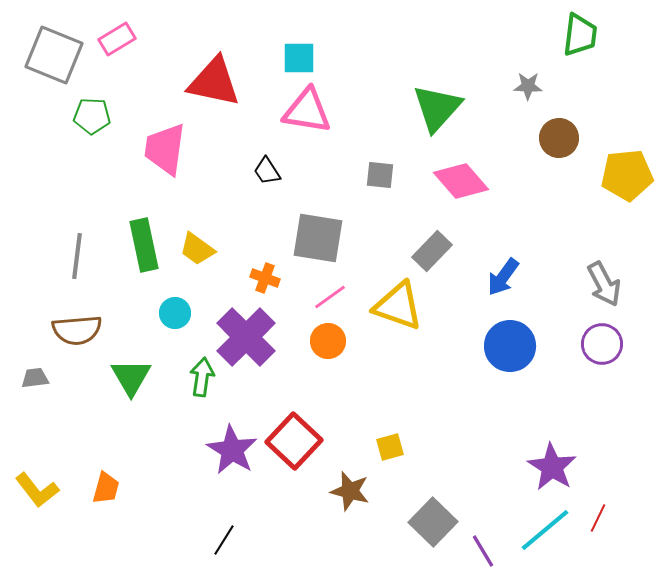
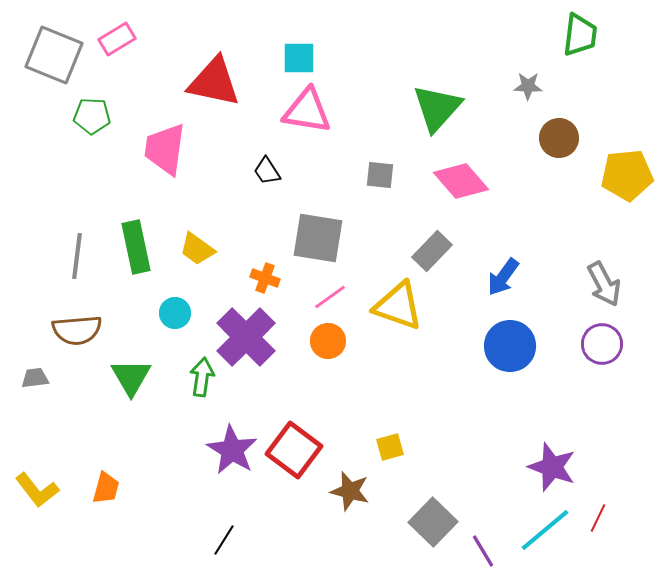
green rectangle at (144, 245): moved 8 px left, 2 px down
red square at (294, 441): moved 9 px down; rotated 6 degrees counterclockwise
purple star at (552, 467): rotated 12 degrees counterclockwise
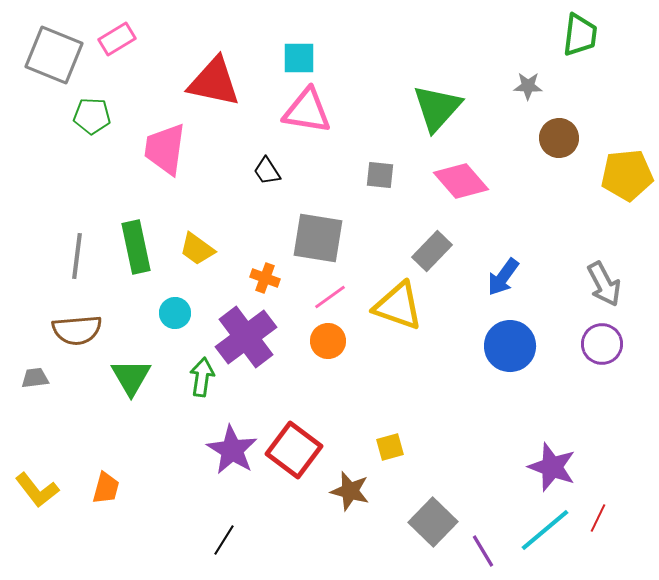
purple cross at (246, 337): rotated 8 degrees clockwise
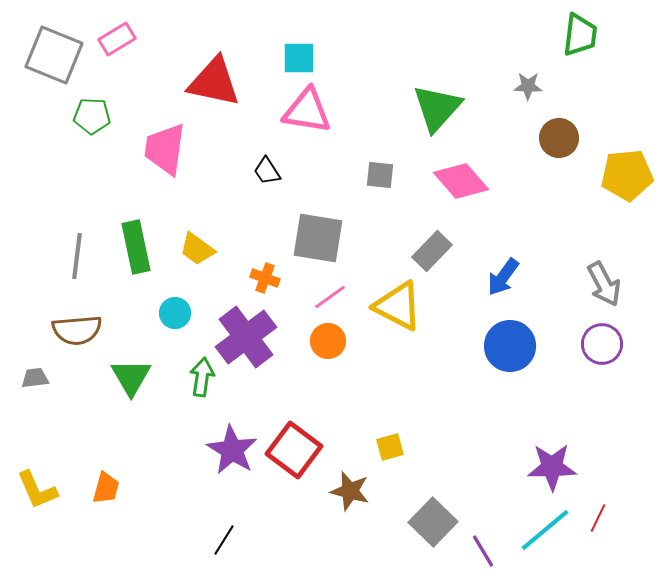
yellow triangle at (398, 306): rotated 8 degrees clockwise
purple star at (552, 467): rotated 21 degrees counterclockwise
yellow L-shape at (37, 490): rotated 15 degrees clockwise
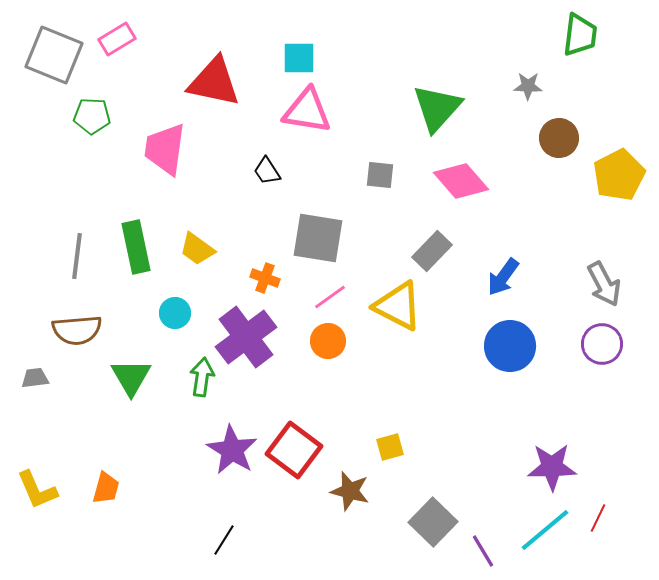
yellow pentagon at (627, 175): moved 8 px left; rotated 21 degrees counterclockwise
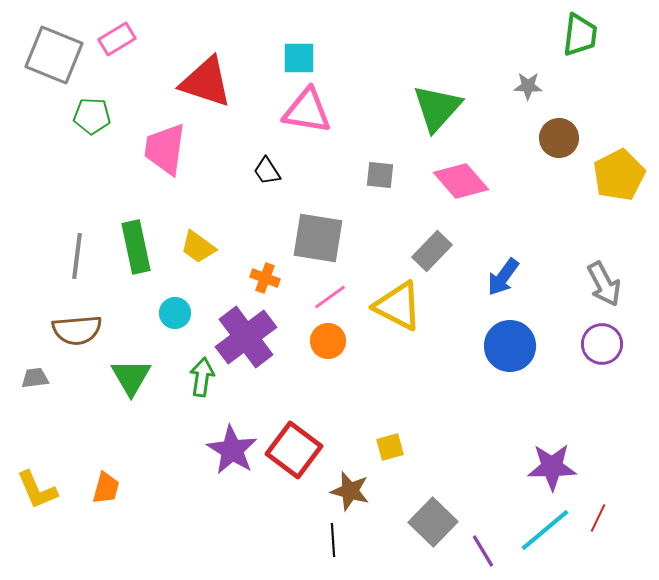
red triangle at (214, 82): moved 8 px left; rotated 6 degrees clockwise
yellow trapezoid at (197, 249): moved 1 px right, 2 px up
black line at (224, 540): moved 109 px right; rotated 36 degrees counterclockwise
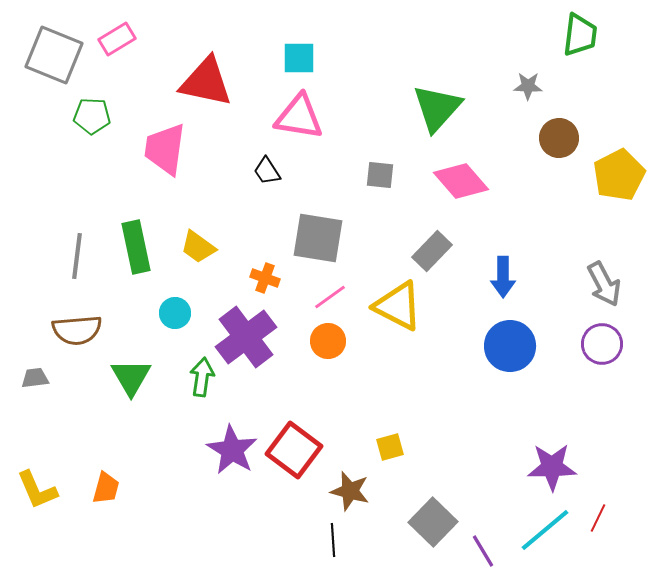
red triangle at (206, 82): rotated 6 degrees counterclockwise
pink triangle at (307, 111): moved 8 px left, 6 px down
blue arrow at (503, 277): rotated 36 degrees counterclockwise
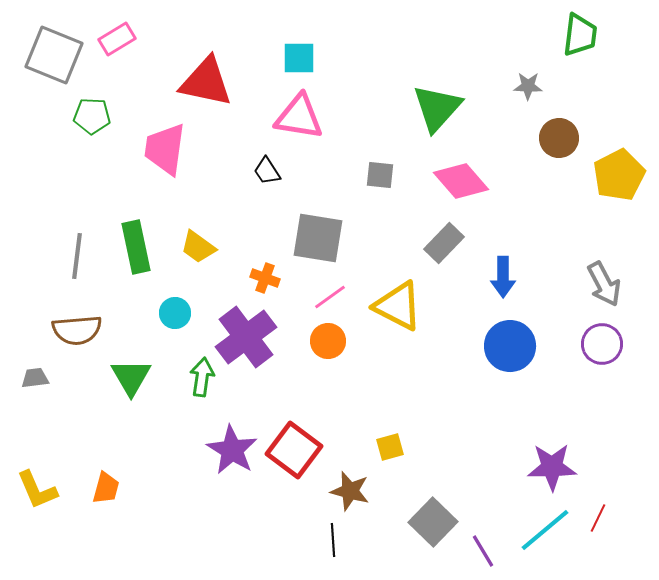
gray rectangle at (432, 251): moved 12 px right, 8 px up
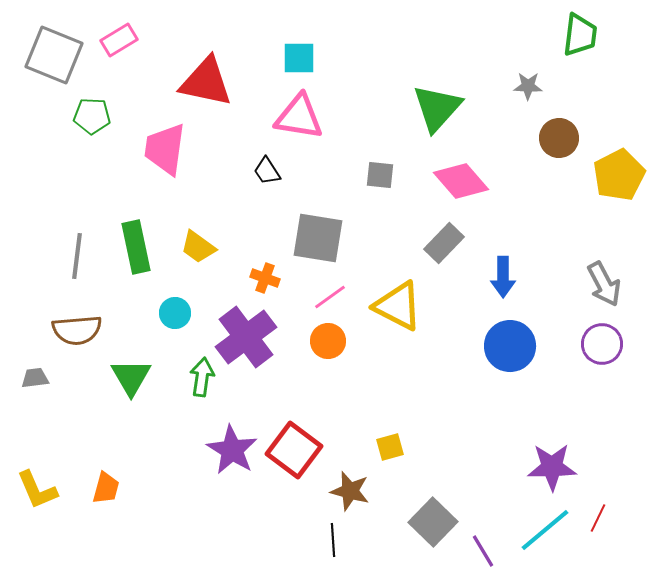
pink rectangle at (117, 39): moved 2 px right, 1 px down
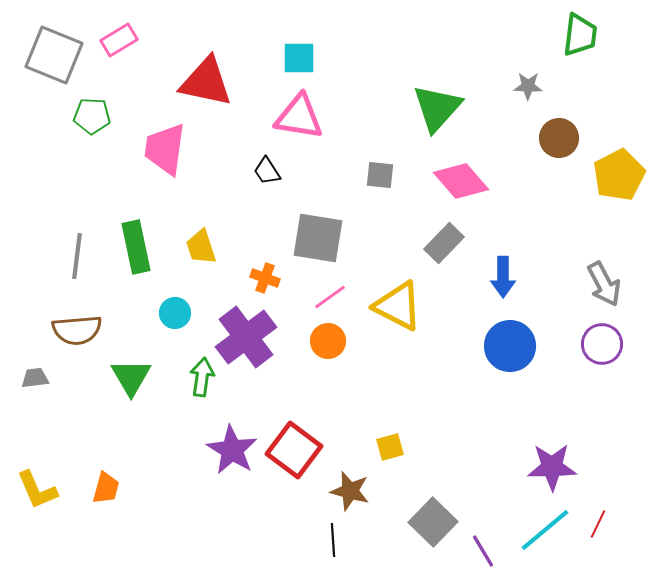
yellow trapezoid at (198, 247): moved 3 px right; rotated 36 degrees clockwise
red line at (598, 518): moved 6 px down
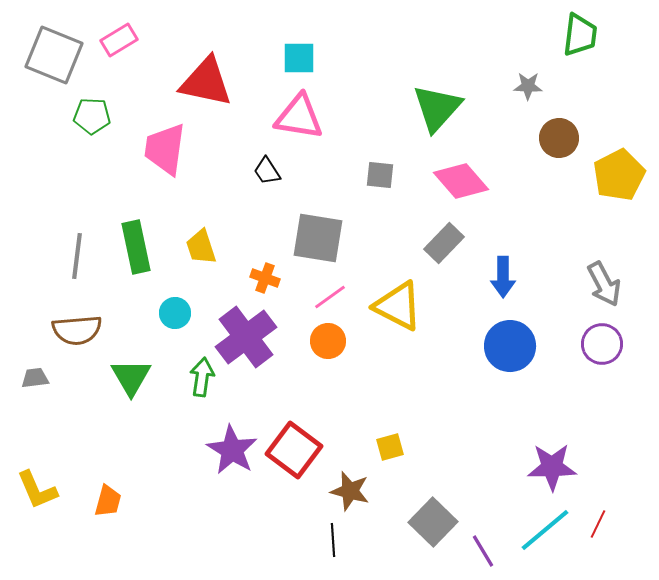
orange trapezoid at (106, 488): moved 2 px right, 13 px down
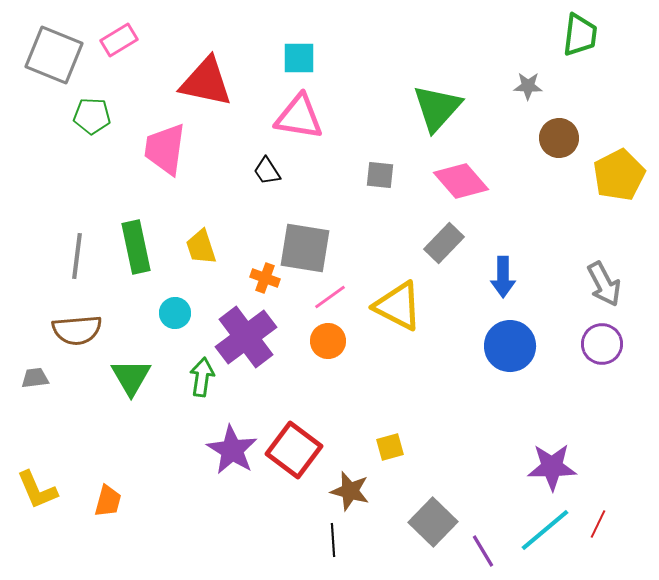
gray square at (318, 238): moved 13 px left, 10 px down
